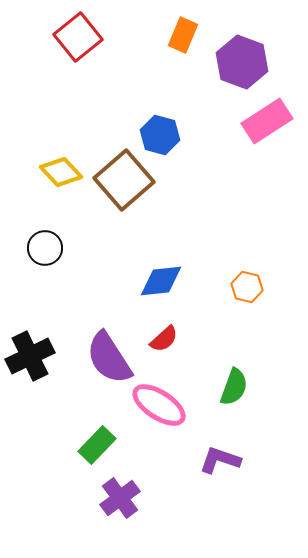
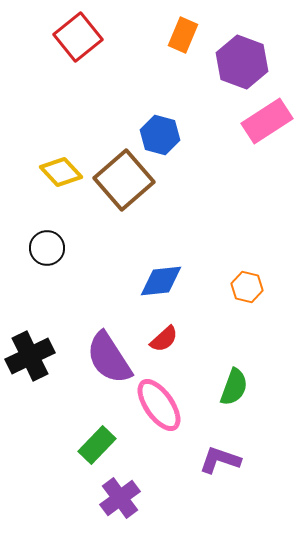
black circle: moved 2 px right
pink ellipse: rotated 22 degrees clockwise
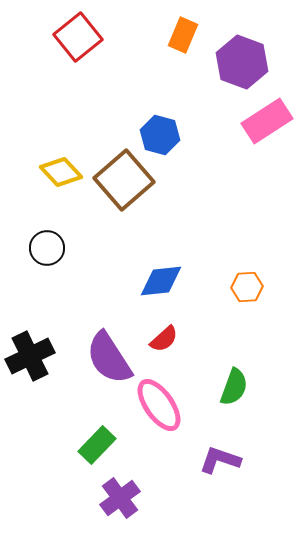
orange hexagon: rotated 16 degrees counterclockwise
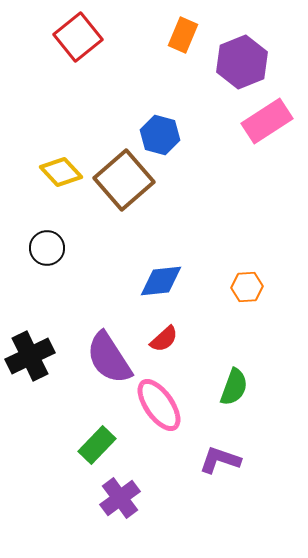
purple hexagon: rotated 18 degrees clockwise
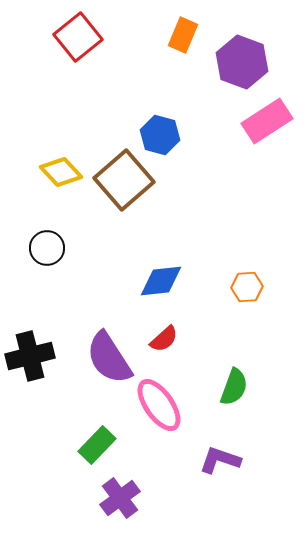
purple hexagon: rotated 18 degrees counterclockwise
black cross: rotated 12 degrees clockwise
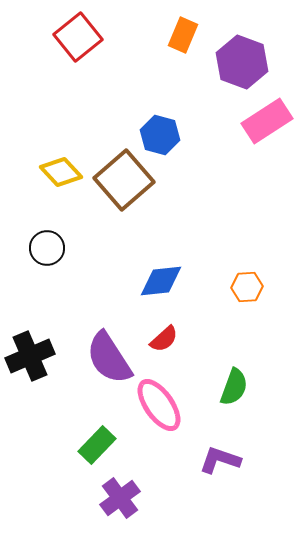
black cross: rotated 9 degrees counterclockwise
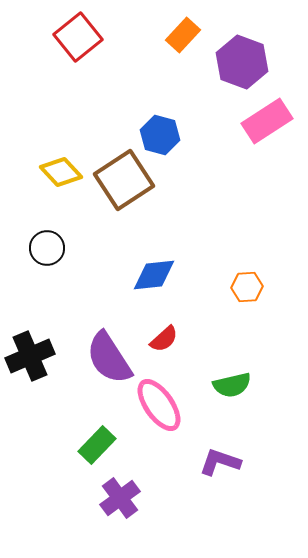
orange rectangle: rotated 20 degrees clockwise
brown square: rotated 8 degrees clockwise
blue diamond: moved 7 px left, 6 px up
green semicircle: moved 2 px left, 2 px up; rotated 57 degrees clockwise
purple L-shape: moved 2 px down
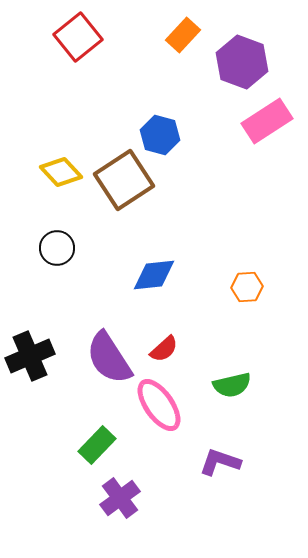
black circle: moved 10 px right
red semicircle: moved 10 px down
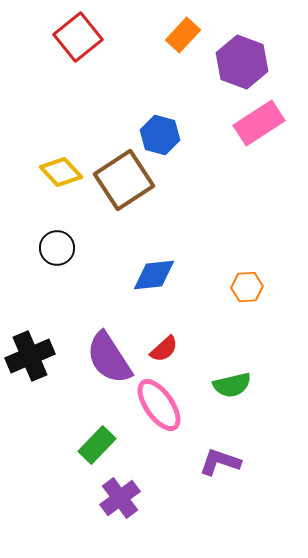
pink rectangle: moved 8 px left, 2 px down
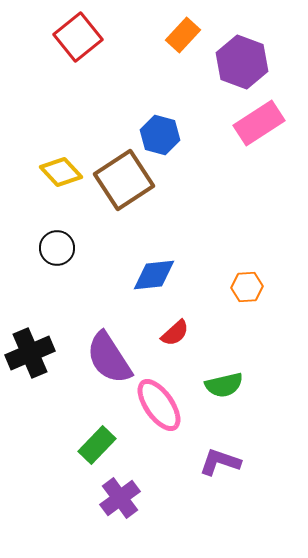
red semicircle: moved 11 px right, 16 px up
black cross: moved 3 px up
green semicircle: moved 8 px left
